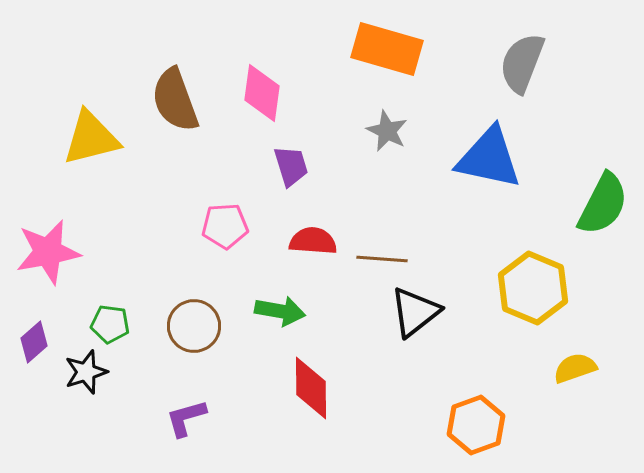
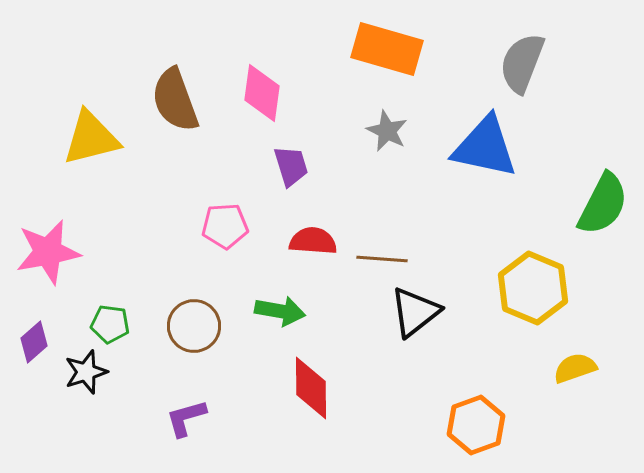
blue triangle: moved 4 px left, 11 px up
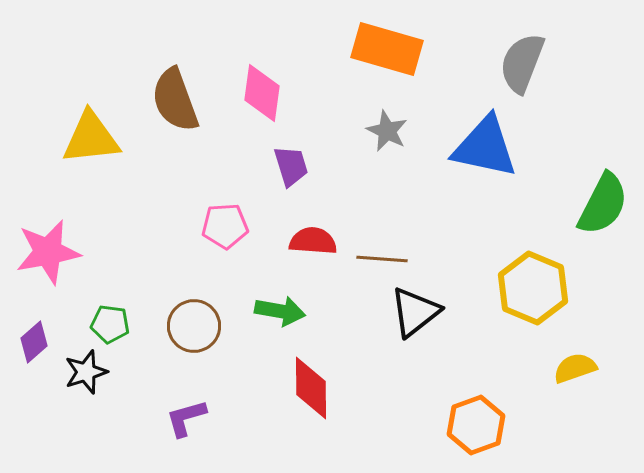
yellow triangle: rotated 8 degrees clockwise
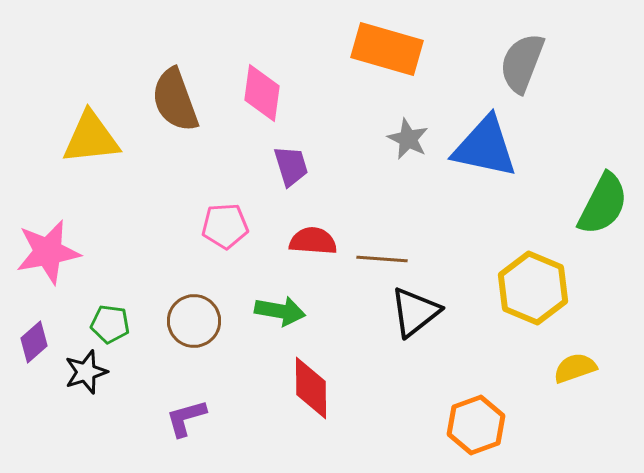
gray star: moved 21 px right, 8 px down
brown circle: moved 5 px up
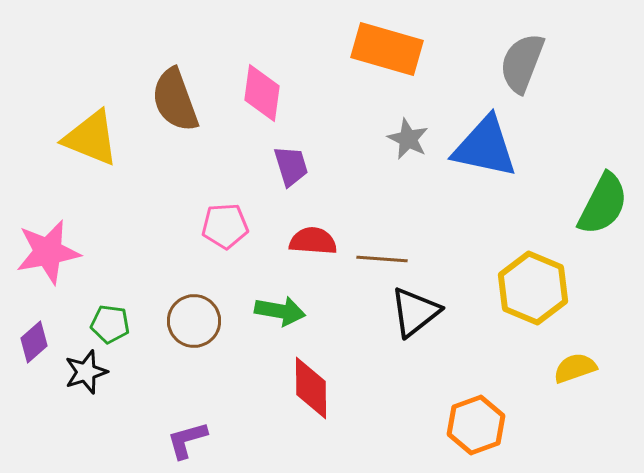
yellow triangle: rotated 28 degrees clockwise
purple L-shape: moved 1 px right, 22 px down
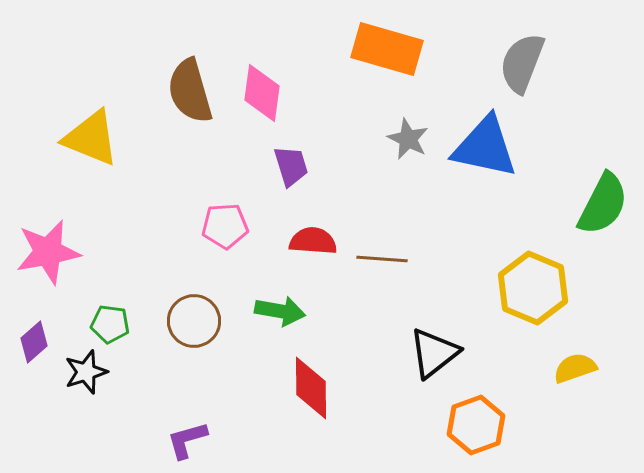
brown semicircle: moved 15 px right, 9 px up; rotated 4 degrees clockwise
black triangle: moved 19 px right, 41 px down
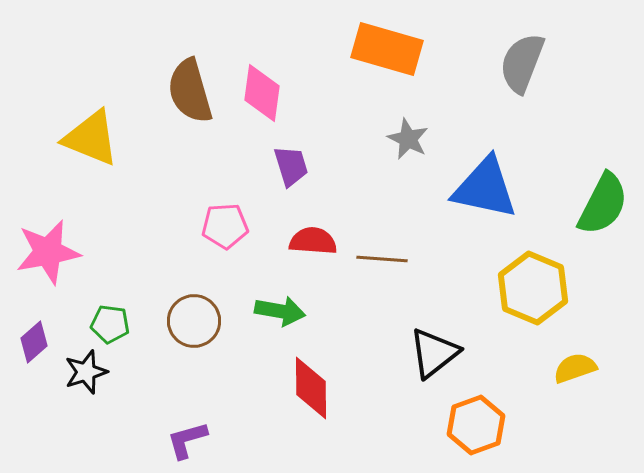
blue triangle: moved 41 px down
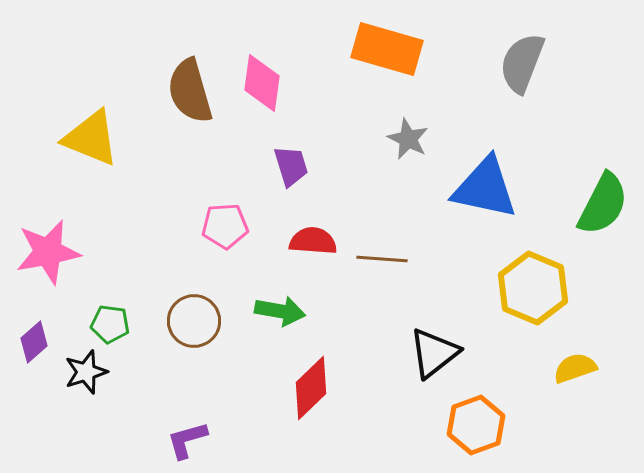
pink diamond: moved 10 px up
red diamond: rotated 46 degrees clockwise
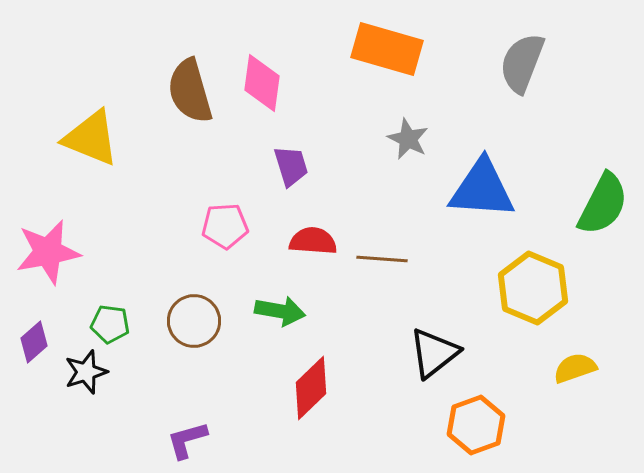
blue triangle: moved 3 px left, 1 px down; rotated 8 degrees counterclockwise
